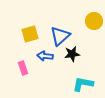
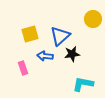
yellow circle: moved 1 px left, 2 px up
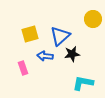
cyan L-shape: moved 1 px up
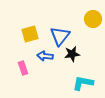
blue triangle: rotated 10 degrees counterclockwise
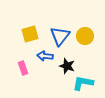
yellow circle: moved 8 px left, 17 px down
black star: moved 5 px left, 12 px down; rotated 28 degrees clockwise
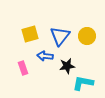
yellow circle: moved 2 px right
black star: rotated 28 degrees counterclockwise
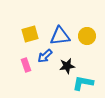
blue triangle: rotated 45 degrees clockwise
blue arrow: rotated 49 degrees counterclockwise
pink rectangle: moved 3 px right, 3 px up
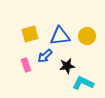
cyan L-shape: rotated 15 degrees clockwise
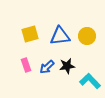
blue arrow: moved 2 px right, 11 px down
cyan L-shape: moved 7 px right, 2 px up; rotated 20 degrees clockwise
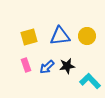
yellow square: moved 1 px left, 3 px down
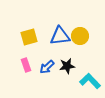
yellow circle: moved 7 px left
